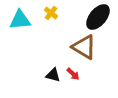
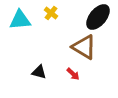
black triangle: moved 14 px left, 3 px up
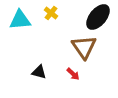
brown triangle: rotated 24 degrees clockwise
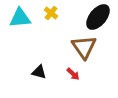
cyan triangle: moved 2 px up
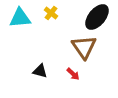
black ellipse: moved 1 px left
black triangle: moved 1 px right, 1 px up
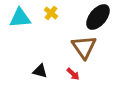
black ellipse: moved 1 px right
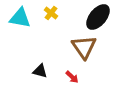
cyan triangle: rotated 15 degrees clockwise
red arrow: moved 1 px left, 3 px down
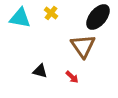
brown triangle: moved 1 px left, 1 px up
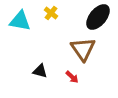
cyan triangle: moved 3 px down
brown triangle: moved 3 px down
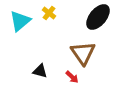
yellow cross: moved 2 px left
cyan triangle: rotated 50 degrees counterclockwise
brown triangle: moved 4 px down
